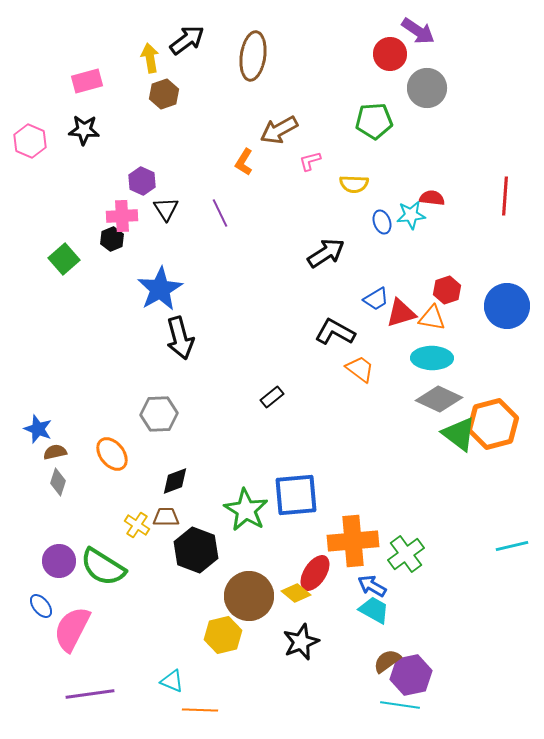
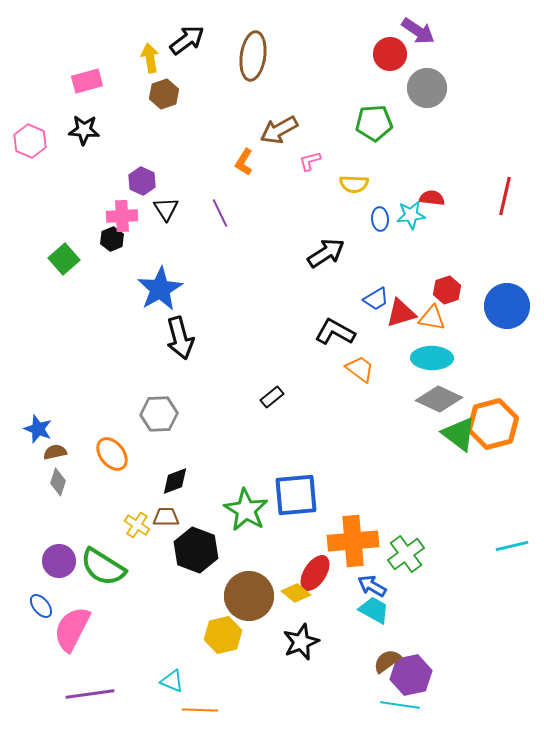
green pentagon at (374, 121): moved 2 px down
red line at (505, 196): rotated 9 degrees clockwise
blue ellipse at (382, 222): moved 2 px left, 3 px up; rotated 15 degrees clockwise
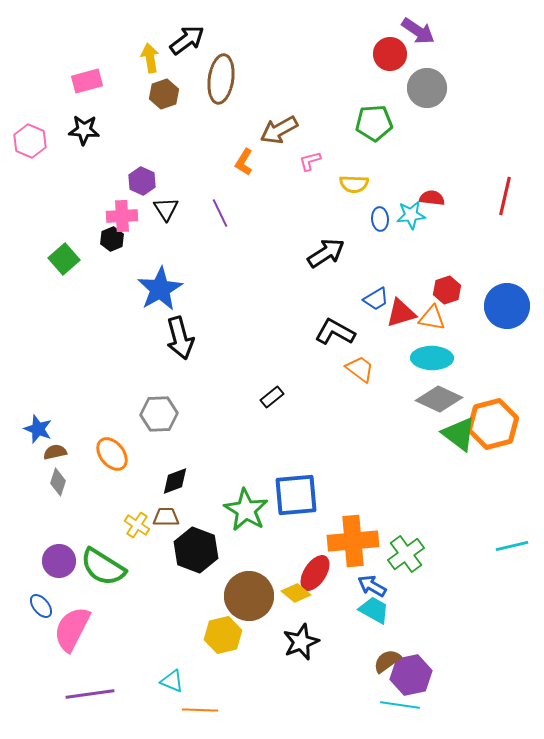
brown ellipse at (253, 56): moved 32 px left, 23 px down
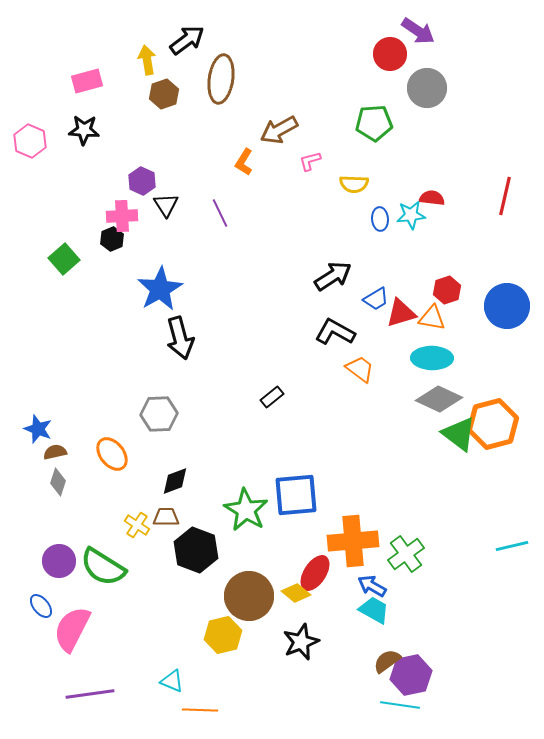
yellow arrow at (150, 58): moved 3 px left, 2 px down
black triangle at (166, 209): moved 4 px up
black arrow at (326, 253): moved 7 px right, 23 px down
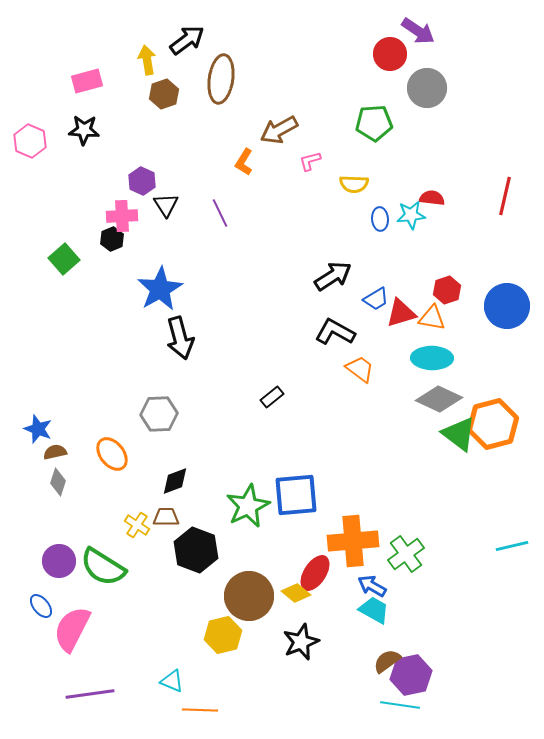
green star at (246, 510): moved 2 px right, 4 px up; rotated 15 degrees clockwise
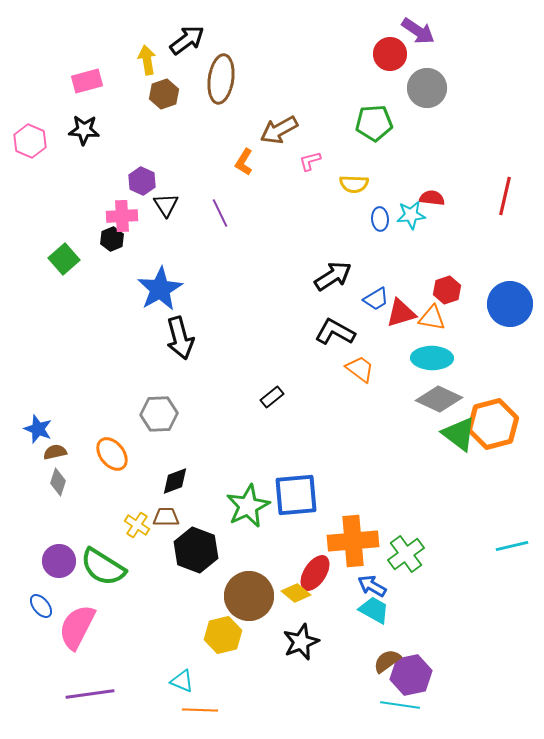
blue circle at (507, 306): moved 3 px right, 2 px up
pink semicircle at (72, 629): moved 5 px right, 2 px up
cyan triangle at (172, 681): moved 10 px right
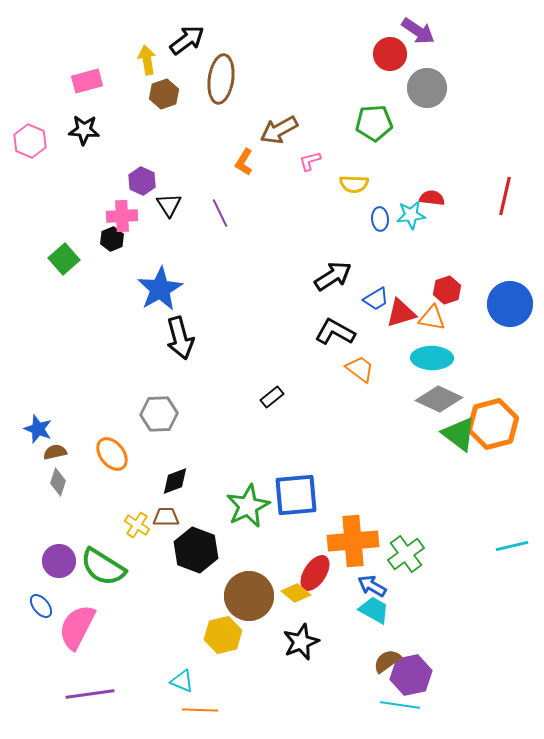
black triangle at (166, 205): moved 3 px right
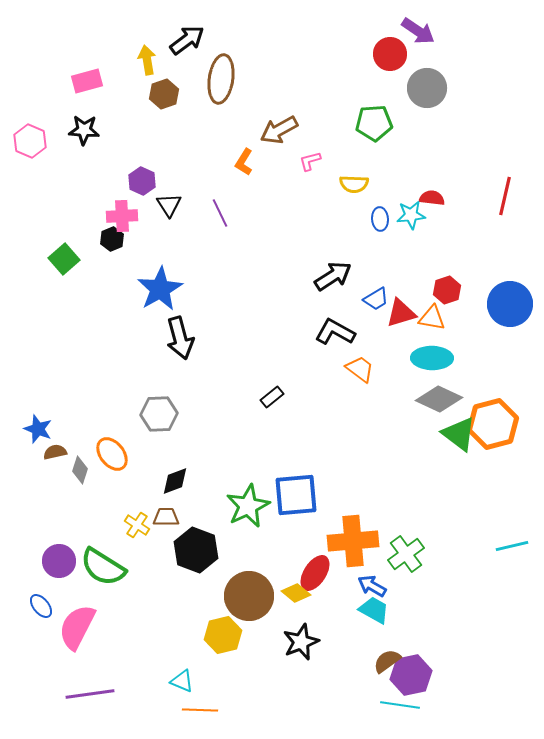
gray diamond at (58, 482): moved 22 px right, 12 px up
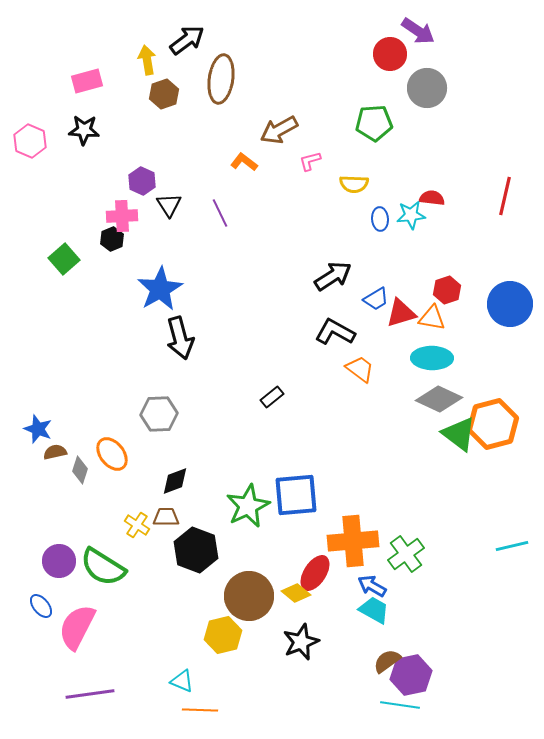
orange L-shape at (244, 162): rotated 96 degrees clockwise
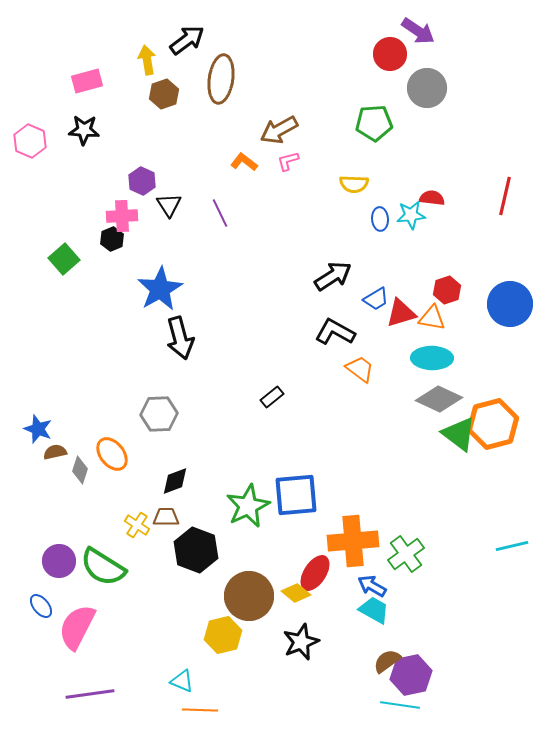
pink L-shape at (310, 161): moved 22 px left
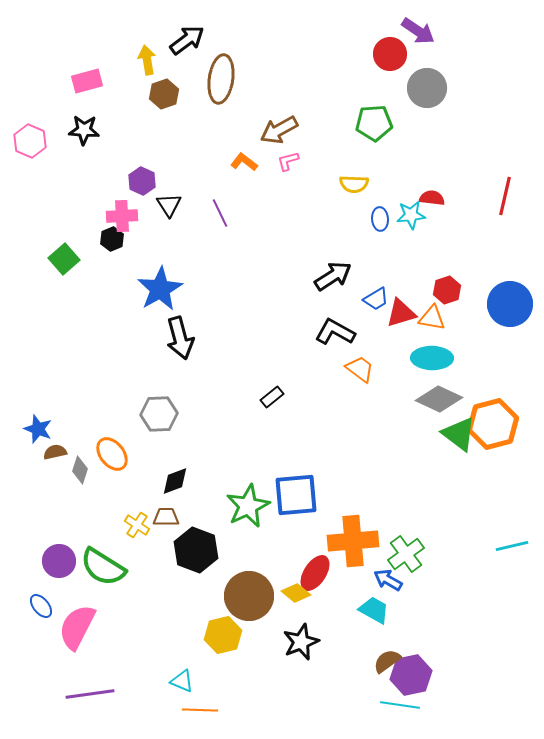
blue arrow at (372, 586): moved 16 px right, 6 px up
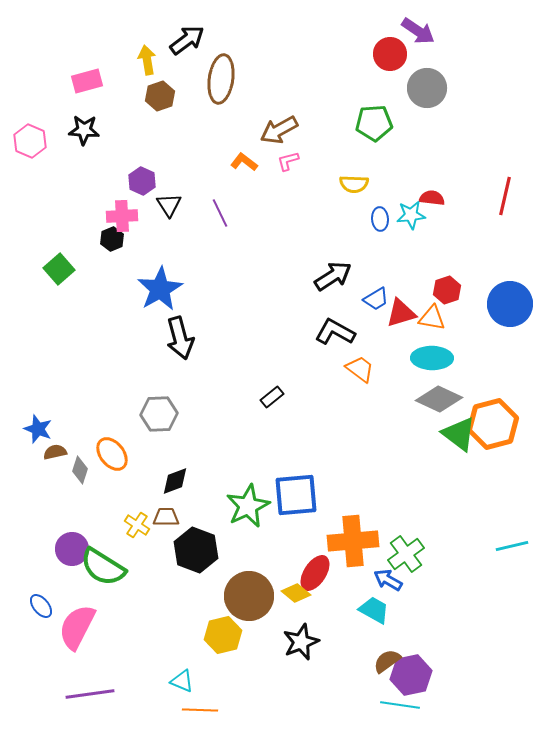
brown hexagon at (164, 94): moved 4 px left, 2 px down
green square at (64, 259): moved 5 px left, 10 px down
purple circle at (59, 561): moved 13 px right, 12 px up
